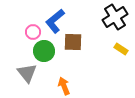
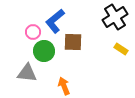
gray triangle: rotated 45 degrees counterclockwise
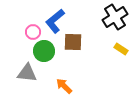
orange arrow: rotated 24 degrees counterclockwise
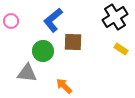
blue L-shape: moved 2 px left, 1 px up
pink circle: moved 22 px left, 11 px up
green circle: moved 1 px left
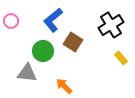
black cross: moved 4 px left, 8 px down
brown square: rotated 30 degrees clockwise
yellow rectangle: moved 9 px down; rotated 16 degrees clockwise
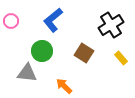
brown square: moved 11 px right, 11 px down
green circle: moved 1 px left
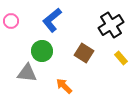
blue L-shape: moved 1 px left
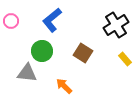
black cross: moved 5 px right
brown square: moved 1 px left
yellow rectangle: moved 4 px right, 1 px down
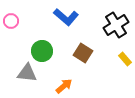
blue L-shape: moved 14 px right, 3 px up; rotated 100 degrees counterclockwise
orange arrow: rotated 96 degrees clockwise
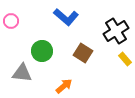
black cross: moved 6 px down
gray triangle: moved 5 px left
